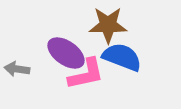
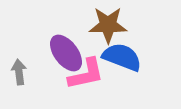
purple ellipse: rotated 18 degrees clockwise
gray arrow: moved 2 px right, 3 px down; rotated 75 degrees clockwise
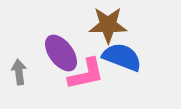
purple ellipse: moved 5 px left
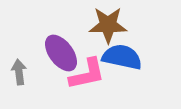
blue semicircle: rotated 9 degrees counterclockwise
pink L-shape: moved 1 px right
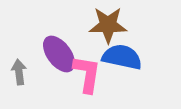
purple ellipse: moved 2 px left, 1 px down
pink L-shape: rotated 69 degrees counterclockwise
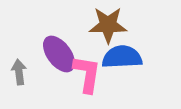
blue semicircle: rotated 15 degrees counterclockwise
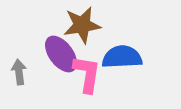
brown star: moved 26 px left; rotated 9 degrees counterclockwise
purple ellipse: moved 2 px right
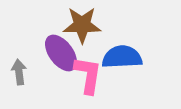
brown star: rotated 9 degrees clockwise
purple ellipse: moved 1 px up
pink L-shape: moved 1 px right, 1 px down
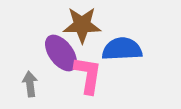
blue semicircle: moved 8 px up
gray arrow: moved 11 px right, 12 px down
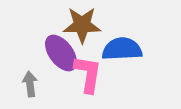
pink L-shape: moved 1 px up
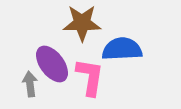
brown star: moved 2 px up
purple ellipse: moved 9 px left, 11 px down
pink L-shape: moved 2 px right, 3 px down
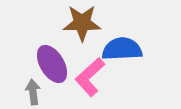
purple ellipse: rotated 6 degrees clockwise
pink L-shape: rotated 141 degrees counterclockwise
gray arrow: moved 3 px right, 8 px down
